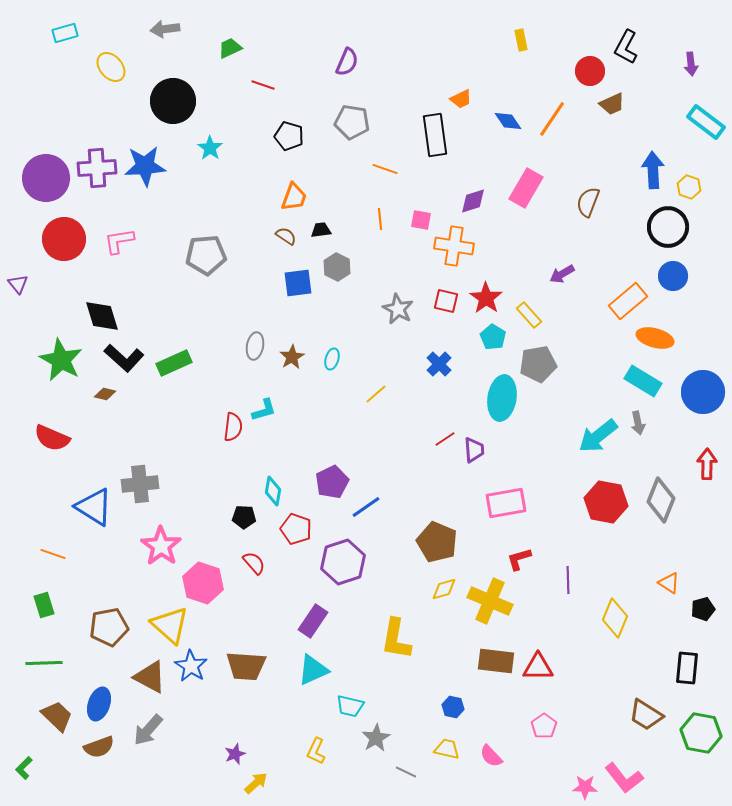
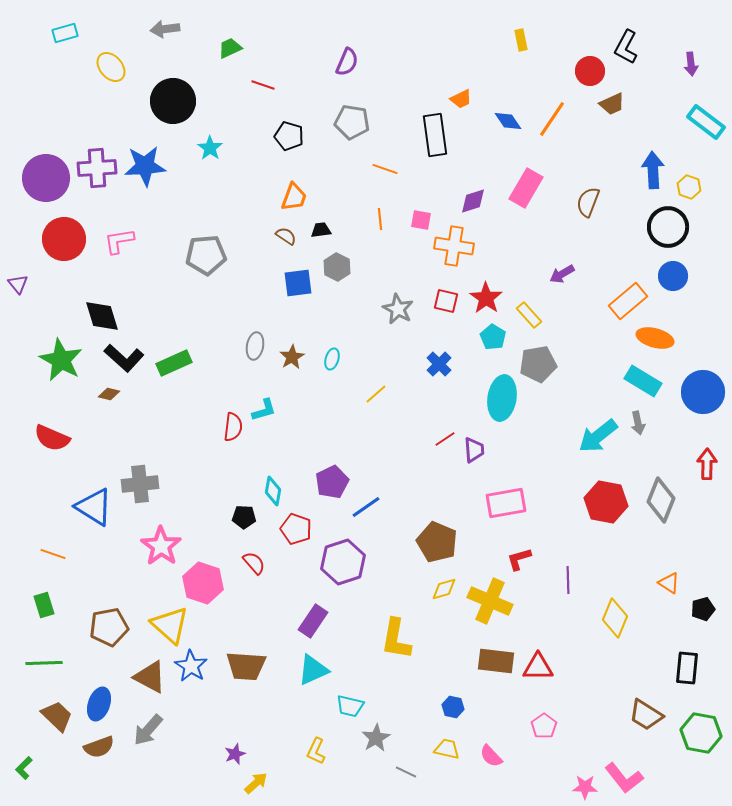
brown diamond at (105, 394): moved 4 px right
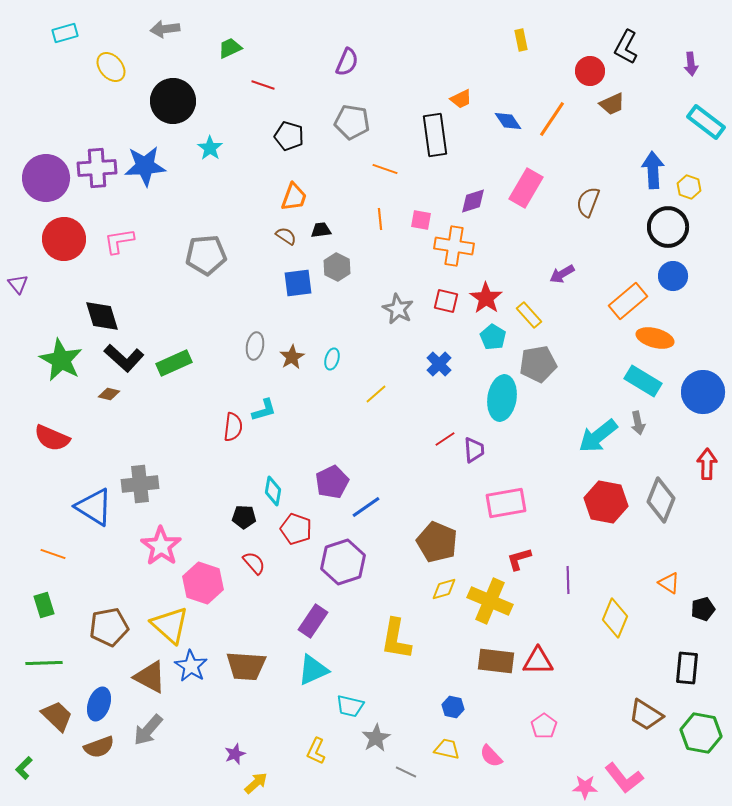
red triangle at (538, 667): moved 6 px up
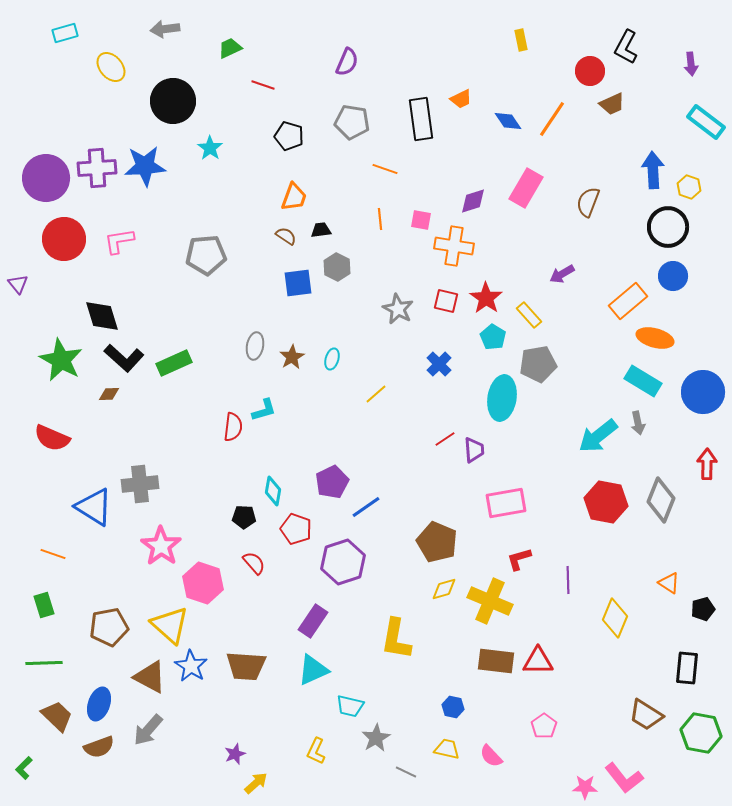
black rectangle at (435, 135): moved 14 px left, 16 px up
brown diamond at (109, 394): rotated 15 degrees counterclockwise
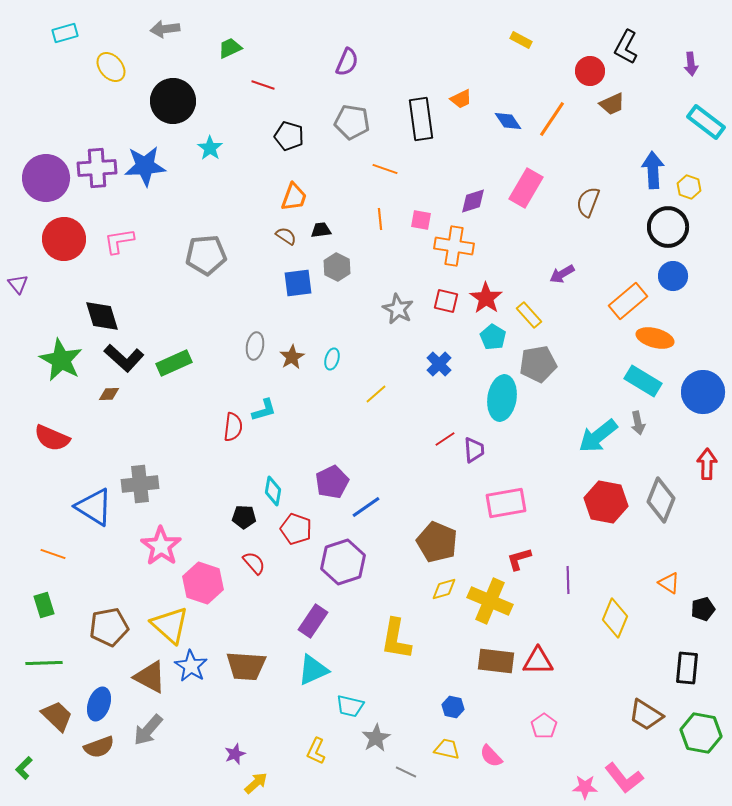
yellow rectangle at (521, 40): rotated 50 degrees counterclockwise
